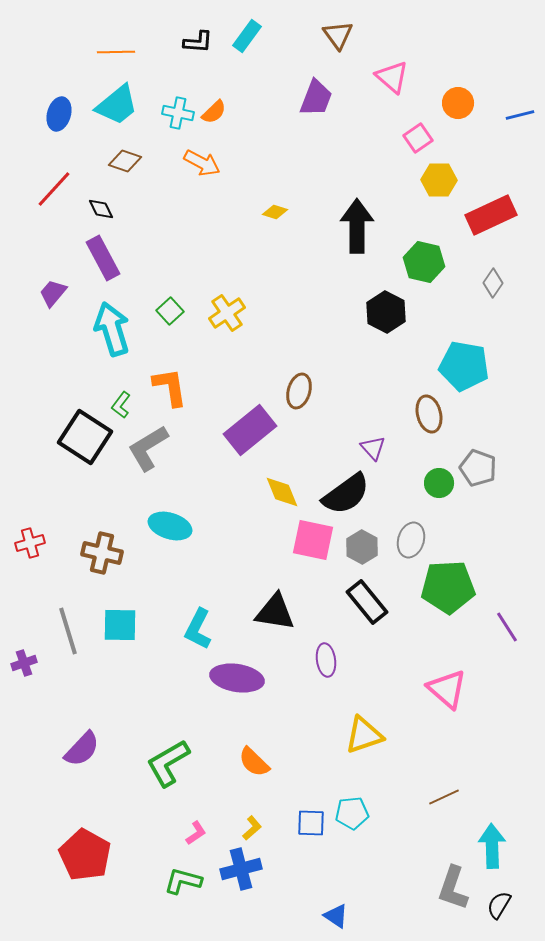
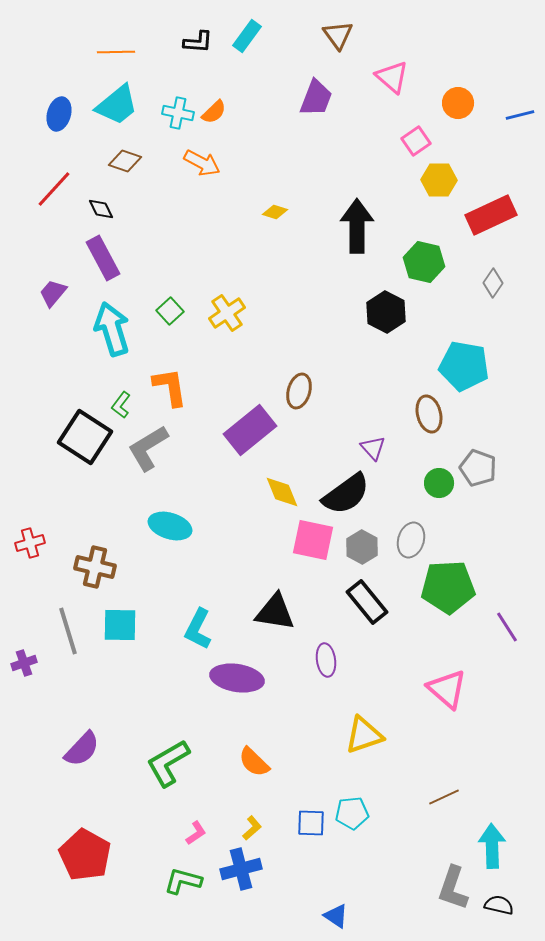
pink square at (418, 138): moved 2 px left, 3 px down
brown cross at (102, 553): moved 7 px left, 14 px down
black semicircle at (499, 905): rotated 72 degrees clockwise
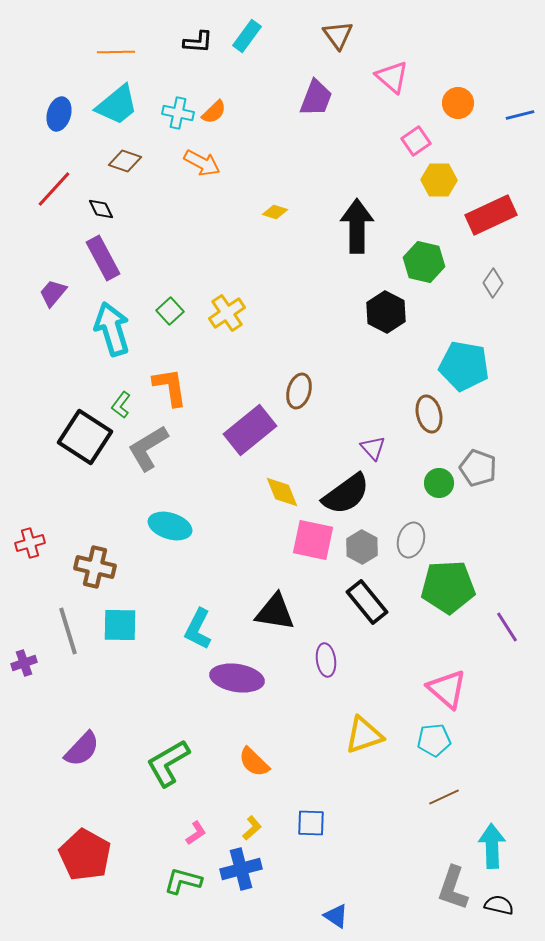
cyan pentagon at (352, 813): moved 82 px right, 73 px up
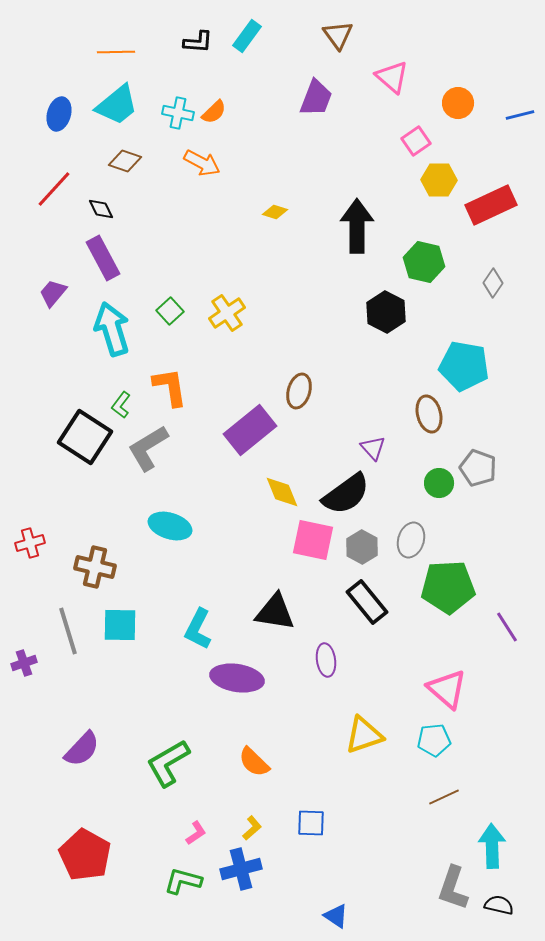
red rectangle at (491, 215): moved 10 px up
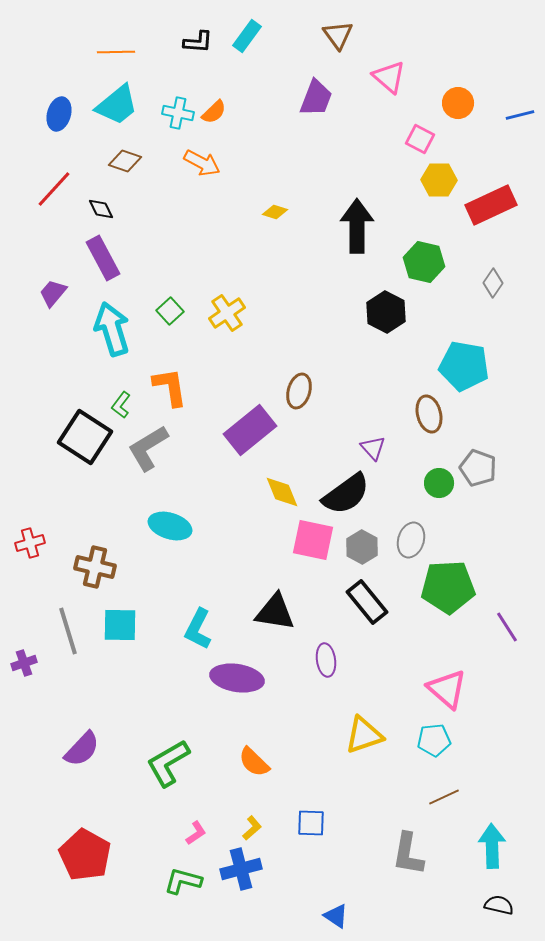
pink triangle at (392, 77): moved 3 px left
pink square at (416, 141): moved 4 px right, 2 px up; rotated 28 degrees counterclockwise
gray L-shape at (453, 888): moved 45 px left, 34 px up; rotated 9 degrees counterclockwise
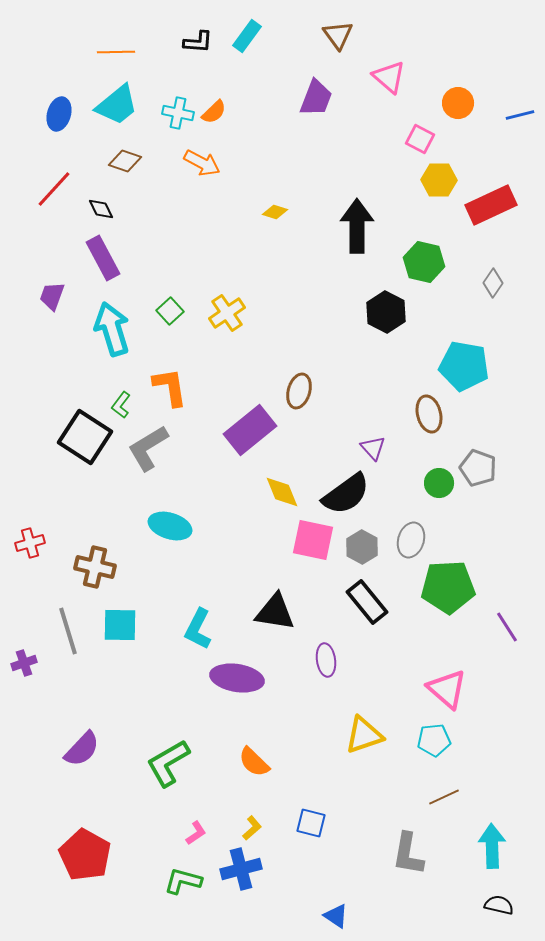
purple trapezoid at (53, 293): moved 1 px left, 3 px down; rotated 20 degrees counterclockwise
blue square at (311, 823): rotated 12 degrees clockwise
